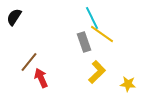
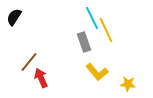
yellow line: moved 4 px right, 4 px up; rotated 30 degrees clockwise
yellow L-shape: rotated 95 degrees clockwise
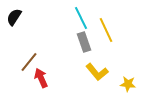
cyan line: moved 11 px left
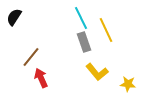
brown line: moved 2 px right, 5 px up
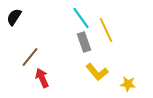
cyan line: rotated 10 degrees counterclockwise
brown line: moved 1 px left
red arrow: moved 1 px right
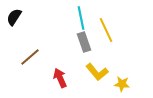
cyan line: rotated 25 degrees clockwise
brown line: rotated 10 degrees clockwise
red arrow: moved 18 px right
yellow star: moved 6 px left
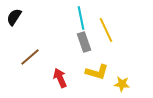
yellow L-shape: rotated 35 degrees counterclockwise
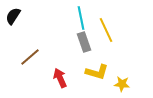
black semicircle: moved 1 px left, 1 px up
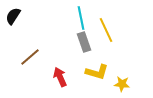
red arrow: moved 1 px up
